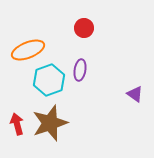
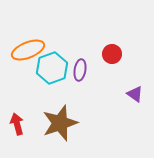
red circle: moved 28 px right, 26 px down
cyan hexagon: moved 3 px right, 12 px up
brown star: moved 10 px right
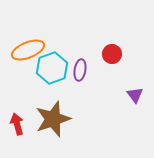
purple triangle: moved 1 px down; rotated 18 degrees clockwise
brown star: moved 7 px left, 4 px up
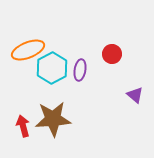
cyan hexagon: rotated 8 degrees counterclockwise
purple triangle: rotated 12 degrees counterclockwise
brown star: rotated 15 degrees clockwise
red arrow: moved 6 px right, 2 px down
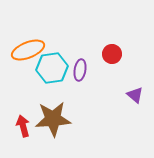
cyan hexagon: rotated 20 degrees clockwise
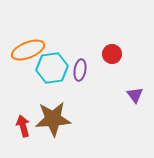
purple triangle: rotated 12 degrees clockwise
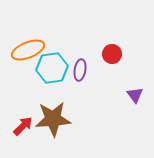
red arrow: rotated 60 degrees clockwise
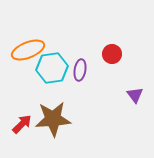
red arrow: moved 1 px left, 2 px up
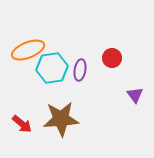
red circle: moved 4 px down
brown star: moved 8 px right
red arrow: rotated 85 degrees clockwise
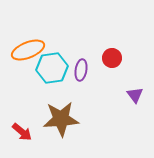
purple ellipse: moved 1 px right
red arrow: moved 8 px down
